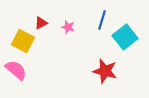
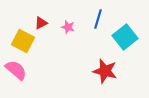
blue line: moved 4 px left, 1 px up
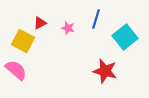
blue line: moved 2 px left
red triangle: moved 1 px left
pink star: moved 1 px down
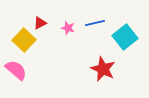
blue line: moved 1 px left, 4 px down; rotated 60 degrees clockwise
yellow square: moved 1 px right, 1 px up; rotated 15 degrees clockwise
red star: moved 2 px left, 2 px up; rotated 10 degrees clockwise
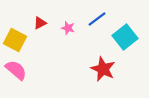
blue line: moved 2 px right, 4 px up; rotated 24 degrees counterclockwise
yellow square: moved 9 px left; rotated 15 degrees counterclockwise
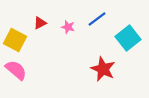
pink star: moved 1 px up
cyan square: moved 3 px right, 1 px down
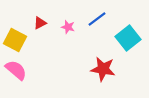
red star: rotated 15 degrees counterclockwise
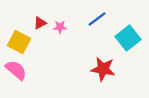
pink star: moved 8 px left; rotated 16 degrees counterclockwise
yellow square: moved 4 px right, 2 px down
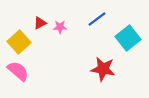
yellow square: rotated 20 degrees clockwise
pink semicircle: moved 2 px right, 1 px down
